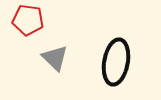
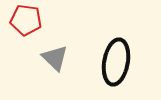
red pentagon: moved 2 px left
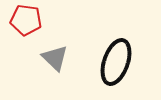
black ellipse: rotated 9 degrees clockwise
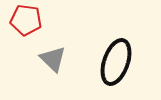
gray triangle: moved 2 px left, 1 px down
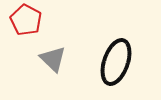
red pentagon: rotated 20 degrees clockwise
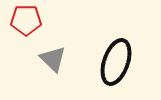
red pentagon: rotated 28 degrees counterclockwise
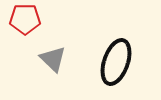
red pentagon: moved 1 px left, 1 px up
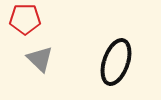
gray triangle: moved 13 px left
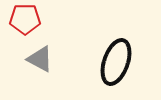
gray triangle: rotated 16 degrees counterclockwise
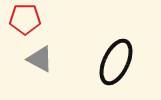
black ellipse: rotated 6 degrees clockwise
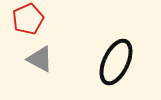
red pentagon: moved 3 px right; rotated 24 degrees counterclockwise
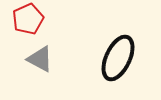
black ellipse: moved 2 px right, 4 px up
